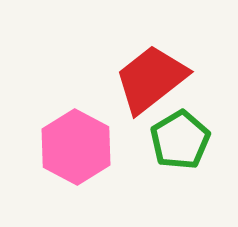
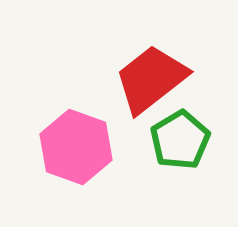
pink hexagon: rotated 8 degrees counterclockwise
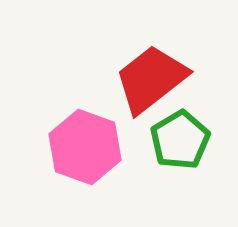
pink hexagon: moved 9 px right
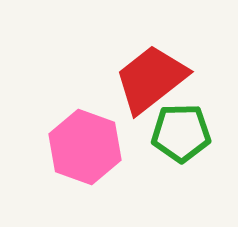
green pentagon: moved 1 px right, 7 px up; rotated 30 degrees clockwise
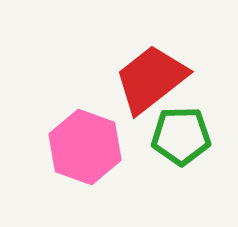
green pentagon: moved 3 px down
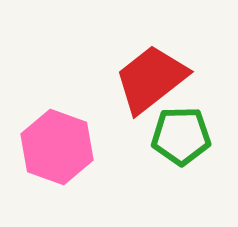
pink hexagon: moved 28 px left
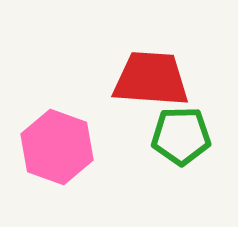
red trapezoid: rotated 42 degrees clockwise
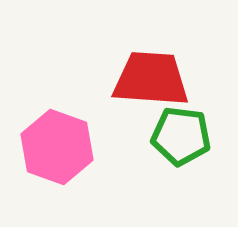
green pentagon: rotated 8 degrees clockwise
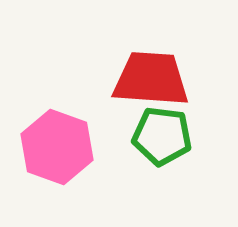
green pentagon: moved 19 px left
